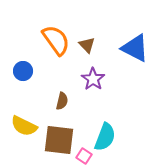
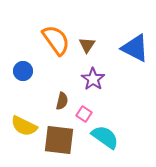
brown triangle: rotated 18 degrees clockwise
cyan semicircle: rotated 76 degrees counterclockwise
pink square: moved 42 px up
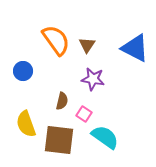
purple star: rotated 25 degrees counterclockwise
yellow semicircle: moved 2 px right, 2 px up; rotated 44 degrees clockwise
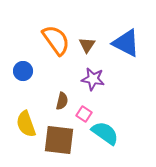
blue triangle: moved 9 px left, 5 px up
cyan semicircle: moved 4 px up
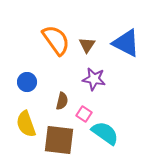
blue circle: moved 4 px right, 11 px down
purple star: moved 1 px right
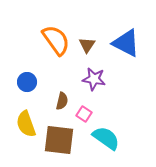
cyan semicircle: moved 1 px right, 5 px down
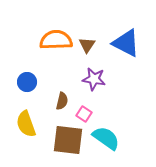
orange semicircle: rotated 56 degrees counterclockwise
brown square: moved 9 px right
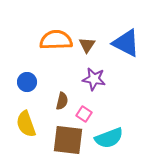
cyan semicircle: moved 3 px right; rotated 124 degrees clockwise
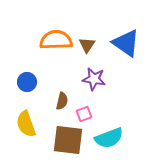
blue triangle: rotated 8 degrees clockwise
pink square: rotated 35 degrees clockwise
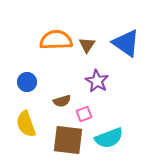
purple star: moved 3 px right, 2 px down; rotated 20 degrees clockwise
brown semicircle: rotated 60 degrees clockwise
